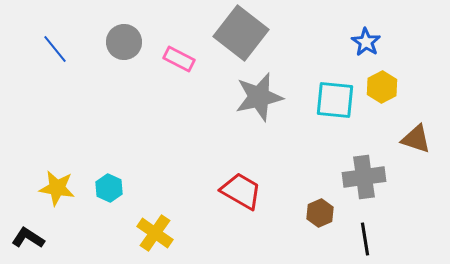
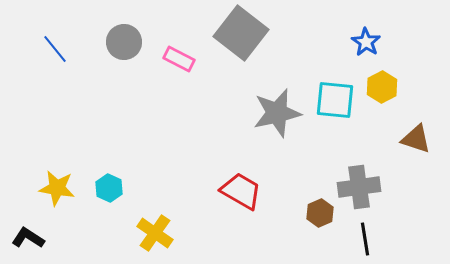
gray star: moved 18 px right, 16 px down
gray cross: moved 5 px left, 10 px down
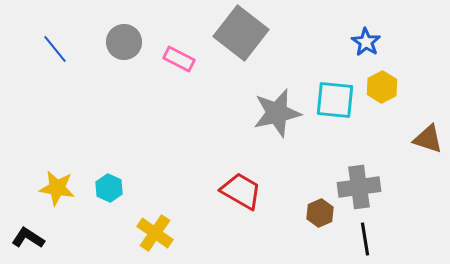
brown triangle: moved 12 px right
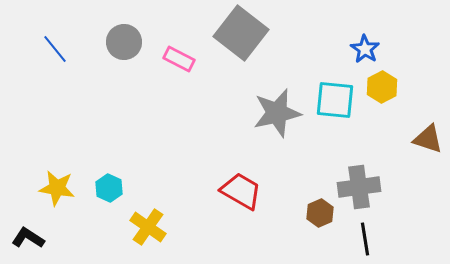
blue star: moved 1 px left, 7 px down
yellow cross: moved 7 px left, 6 px up
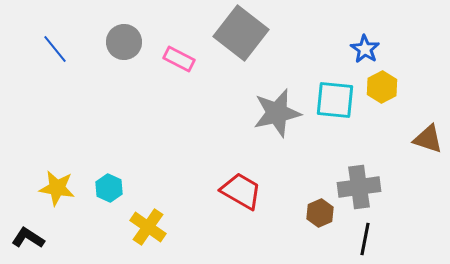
black line: rotated 20 degrees clockwise
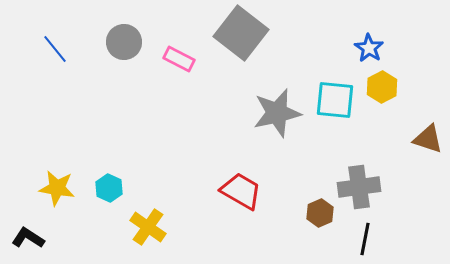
blue star: moved 4 px right, 1 px up
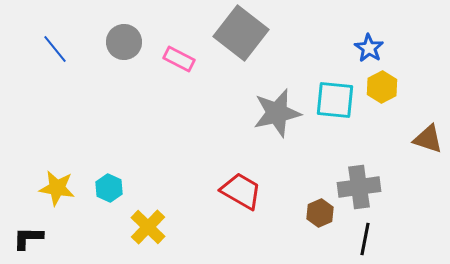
yellow cross: rotated 9 degrees clockwise
black L-shape: rotated 32 degrees counterclockwise
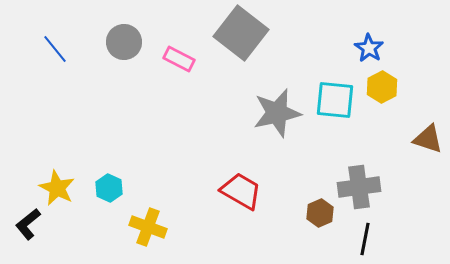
yellow star: rotated 18 degrees clockwise
yellow cross: rotated 24 degrees counterclockwise
black L-shape: moved 14 px up; rotated 40 degrees counterclockwise
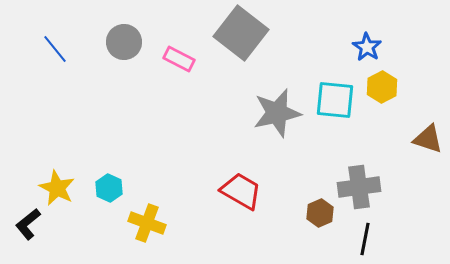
blue star: moved 2 px left, 1 px up
yellow cross: moved 1 px left, 4 px up
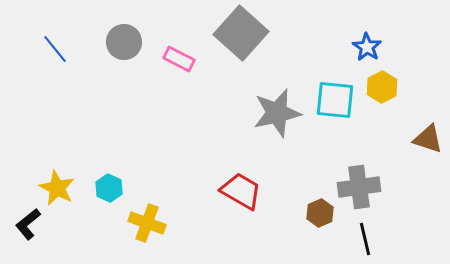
gray square: rotated 4 degrees clockwise
black line: rotated 24 degrees counterclockwise
